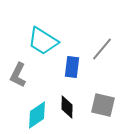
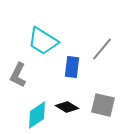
black diamond: rotated 60 degrees counterclockwise
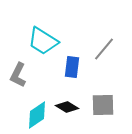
gray line: moved 2 px right
gray square: rotated 15 degrees counterclockwise
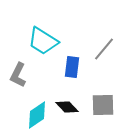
black diamond: rotated 15 degrees clockwise
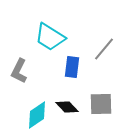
cyan trapezoid: moved 7 px right, 4 px up
gray L-shape: moved 1 px right, 4 px up
gray square: moved 2 px left, 1 px up
